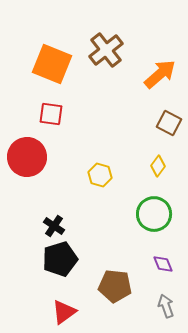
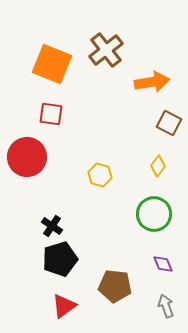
orange arrow: moved 8 px left, 8 px down; rotated 32 degrees clockwise
black cross: moved 2 px left
red triangle: moved 6 px up
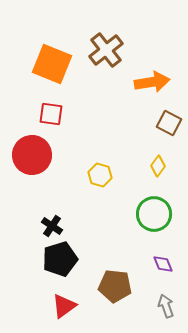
red circle: moved 5 px right, 2 px up
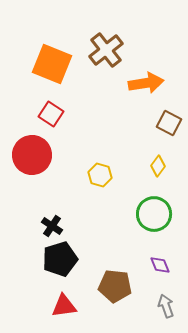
orange arrow: moved 6 px left, 1 px down
red square: rotated 25 degrees clockwise
purple diamond: moved 3 px left, 1 px down
red triangle: rotated 28 degrees clockwise
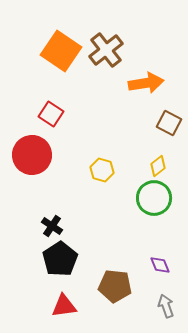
orange square: moved 9 px right, 13 px up; rotated 12 degrees clockwise
yellow diamond: rotated 15 degrees clockwise
yellow hexagon: moved 2 px right, 5 px up
green circle: moved 16 px up
black pentagon: rotated 16 degrees counterclockwise
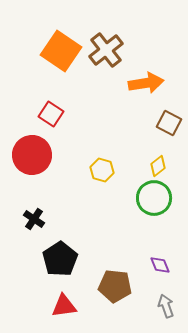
black cross: moved 18 px left, 7 px up
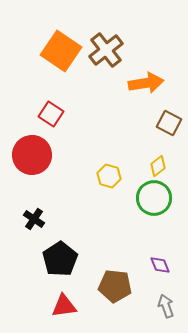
yellow hexagon: moved 7 px right, 6 px down
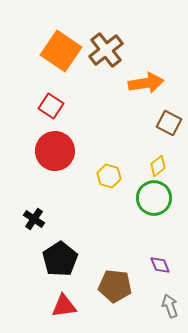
red square: moved 8 px up
red circle: moved 23 px right, 4 px up
gray arrow: moved 4 px right
